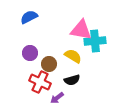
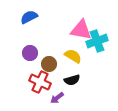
cyan cross: moved 2 px right; rotated 15 degrees counterclockwise
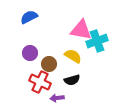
purple arrow: rotated 32 degrees clockwise
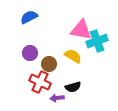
black semicircle: moved 1 px right, 7 px down
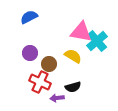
pink triangle: moved 2 px down
cyan cross: rotated 20 degrees counterclockwise
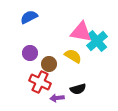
black semicircle: moved 5 px right, 2 px down
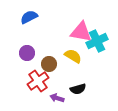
cyan cross: rotated 15 degrees clockwise
purple circle: moved 3 px left
red cross: moved 2 px left, 1 px up; rotated 30 degrees clockwise
purple arrow: rotated 24 degrees clockwise
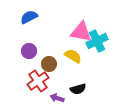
purple circle: moved 2 px right, 2 px up
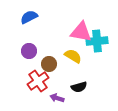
cyan cross: rotated 20 degrees clockwise
black semicircle: moved 1 px right, 2 px up
